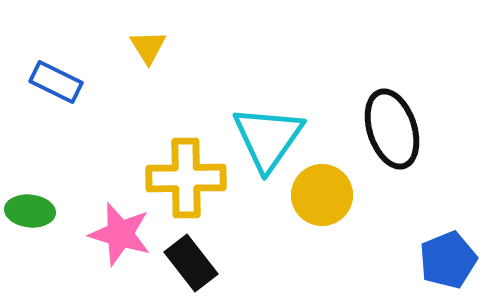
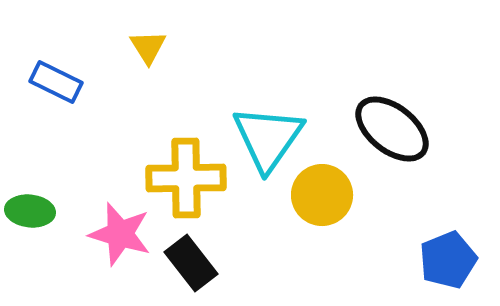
black ellipse: rotated 34 degrees counterclockwise
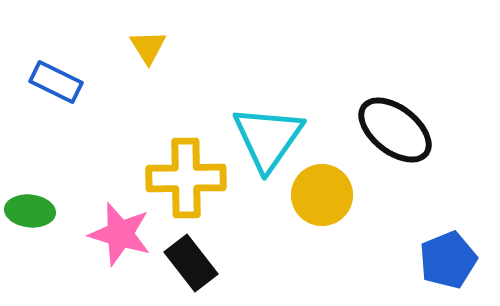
black ellipse: moved 3 px right, 1 px down
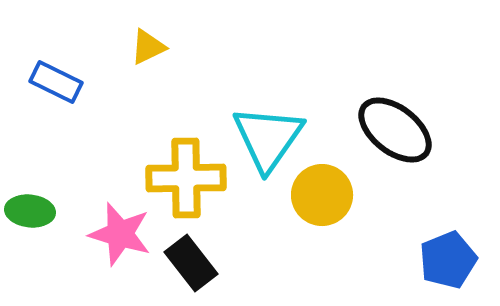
yellow triangle: rotated 36 degrees clockwise
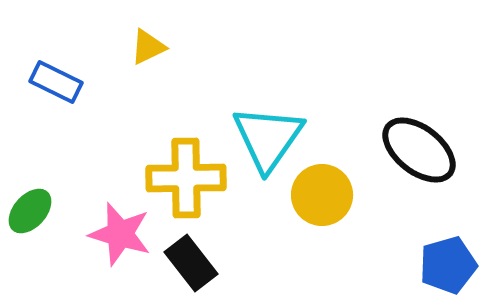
black ellipse: moved 24 px right, 20 px down
green ellipse: rotated 54 degrees counterclockwise
blue pentagon: moved 5 px down; rotated 6 degrees clockwise
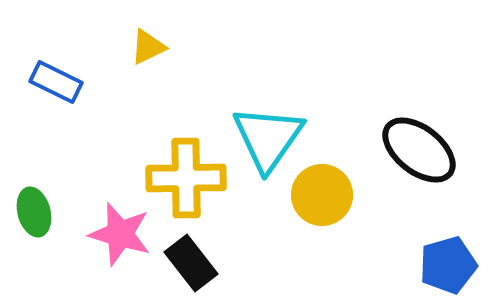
green ellipse: moved 4 px right, 1 px down; rotated 57 degrees counterclockwise
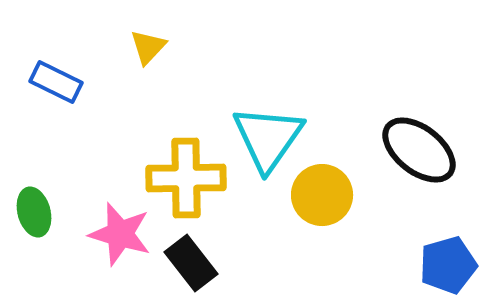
yellow triangle: rotated 21 degrees counterclockwise
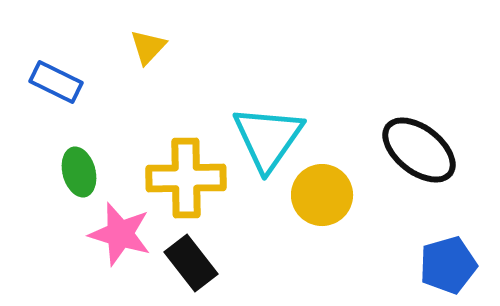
green ellipse: moved 45 px right, 40 px up
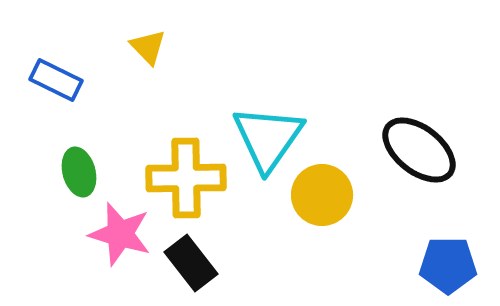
yellow triangle: rotated 27 degrees counterclockwise
blue rectangle: moved 2 px up
blue pentagon: rotated 16 degrees clockwise
